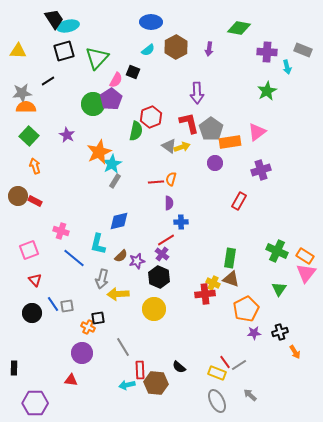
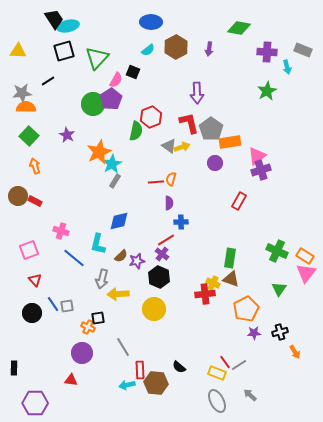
pink triangle at (257, 132): moved 24 px down
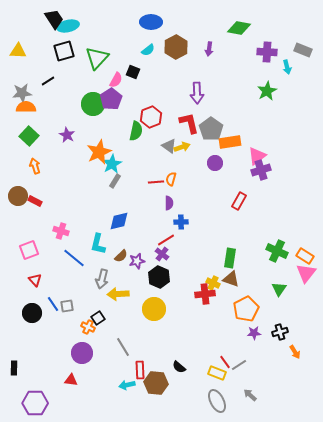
black square at (98, 318): rotated 24 degrees counterclockwise
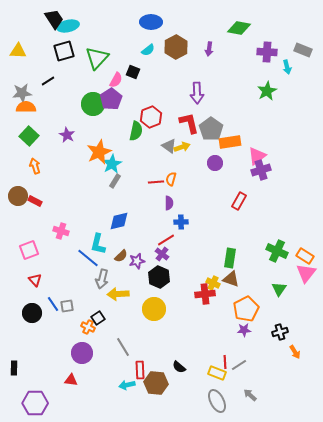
blue line at (74, 258): moved 14 px right
purple star at (254, 333): moved 10 px left, 3 px up
red line at (225, 362): rotated 32 degrees clockwise
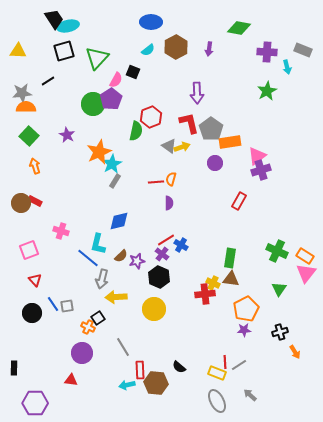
brown circle at (18, 196): moved 3 px right, 7 px down
blue cross at (181, 222): moved 23 px down; rotated 32 degrees clockwise
brown triangle at (231, 279): rotated 12 degrees counterclockwise
yellow arrow at (118, 294): moved 2 px left, 3 px down
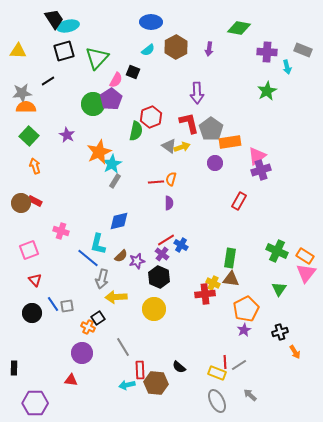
purple star at (244, 330): rotated 24 degrees counterclockwise
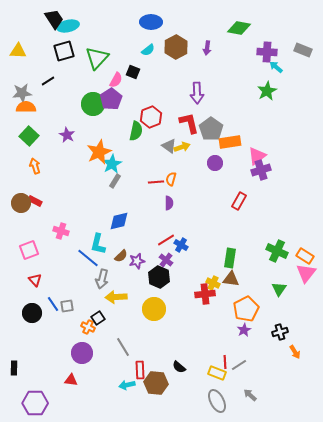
purple arrow at (209, 49): moved 2 px left, 1 px up
cyan arrow at (287, 67): moved 11 px left; rotated 144 degrees clockwise
purple cross at (162, 254): moved 4 px right, 6 px down
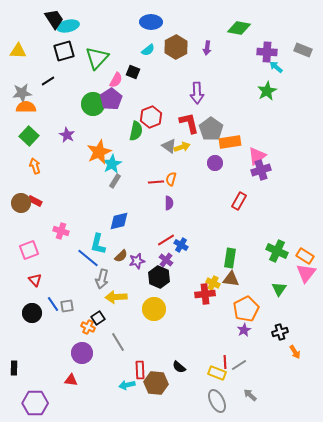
gray line at (123, 347): moved 5 px left, 5 px up
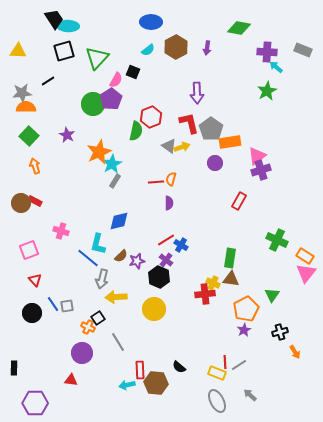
cyan ellipse at (68, 26): rotated 15 degrees clockwise
green cross at (277, 251): moved 11 px up
green triangle at (279, 289): moved 7 px left, 6 px down
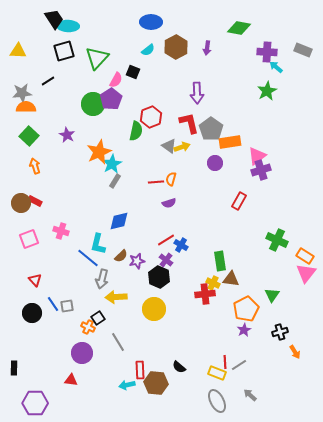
purple semicircle at (169, 203): rotated 72 degrees clockwise
pink square at (29, 250): moved 11 px up
green rectangle at (230, 258): moved 10 px left, 3 px down; rotated 18 degrees counterclockwise
